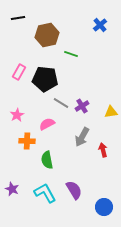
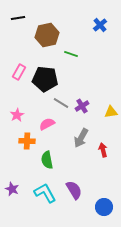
gray arrow: moved 1 px left, 1 px down
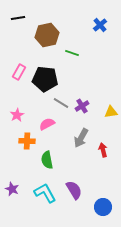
green line: moved 1 px right, 1 px up
blue circle: moved 1 px left
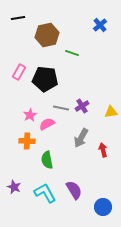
gray line: moved 5 px down; rotated 21 degrees counterclockwise
pink star: moved 13 px right
purple star: moved 2 px right, 2 px up
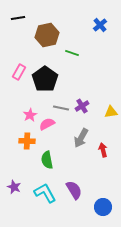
black pentagon: rotated 30 degrees clockwise
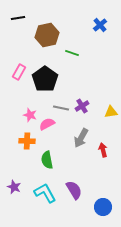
pink star: rotated 24 degrees counterclockwise
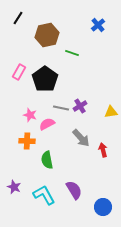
black line: rotated 48 degrees counterclockwise
blue cross: moved 2 px left
purple cross: moved 2 px left
gray arrow: rotated 72 degrees counterclockwise
cyan L-shape: moved 1 px left, 2 px down
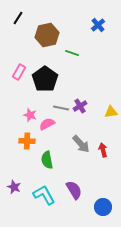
gray arrow: moved 6 px down
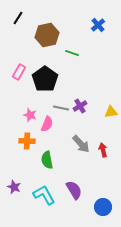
pink semicircle: rotated 140 degrees clockwise
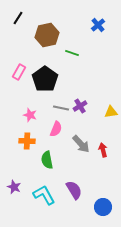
pink semicircle: moved 9 px right, 5 px down
